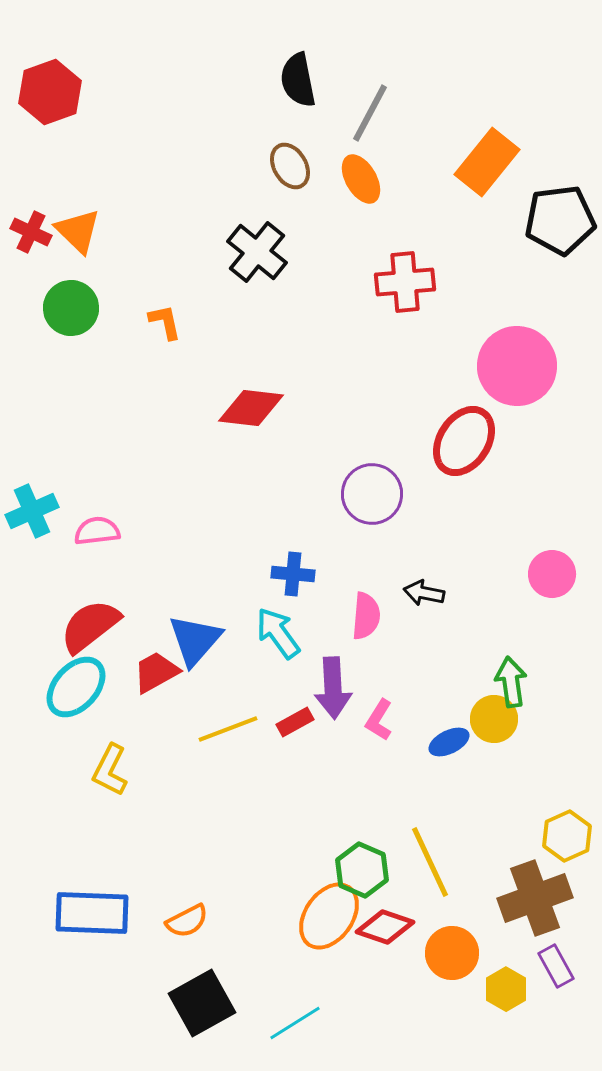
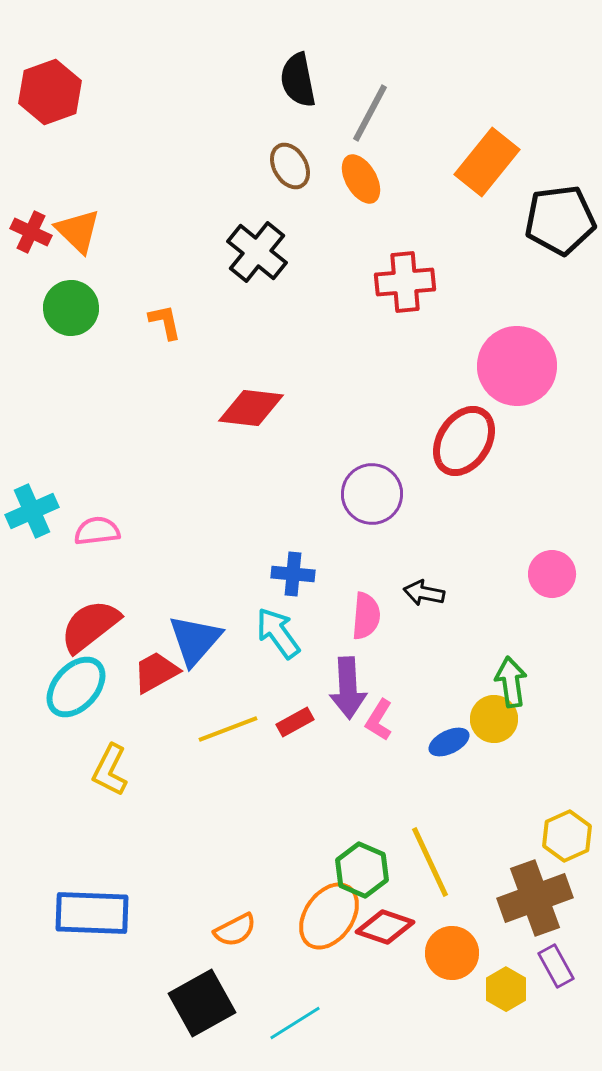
purple arrow at (333, 688): moved 15 px right
orange semicircle at (187, 921): moved 48 px right, 9 px down
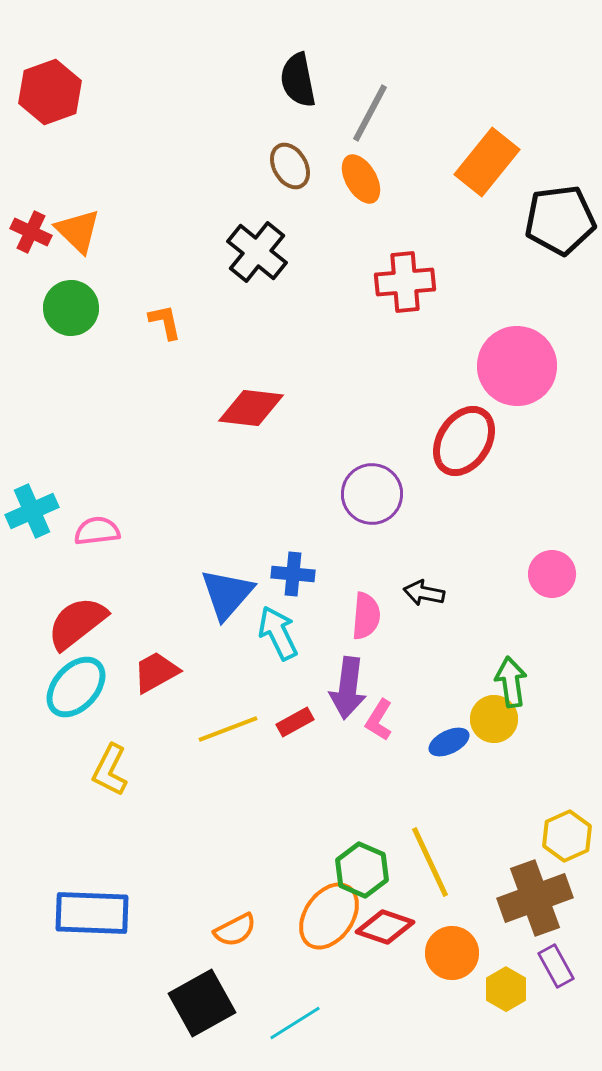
red semicircle at (90, 626): moved 13 px left, 3 px up
cyan arrow at (278, 633): rotated 10 degrees clockwise
blue triangle at (195, 640): moved 32 px right, 46 px up
purple arrow at (348, 688): rotated 10 degrees clockwise
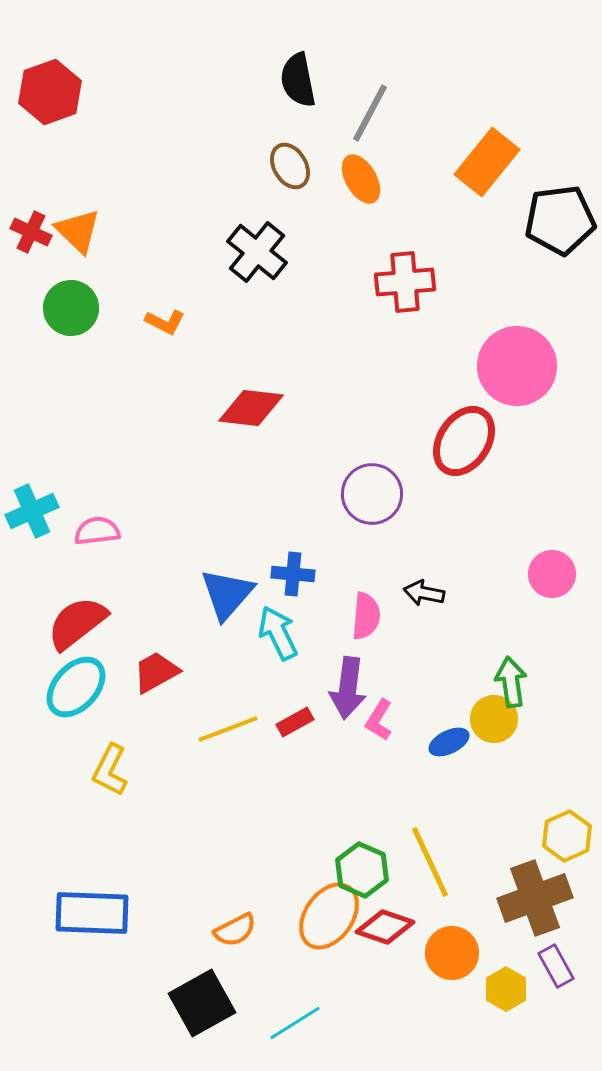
orange L-shape at (165, 322): rotated 129 degrees clockwise
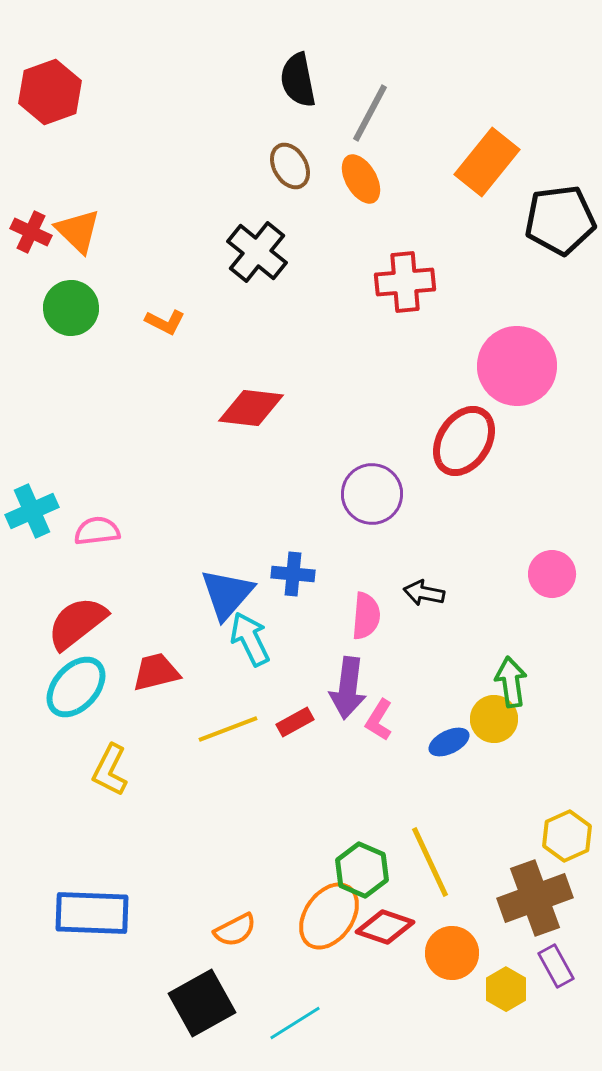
cyan arrow at (278, 633): moved 28 px left, 6 px down
red trapezoid at (156, 672): rotated 15 degrees clockwise
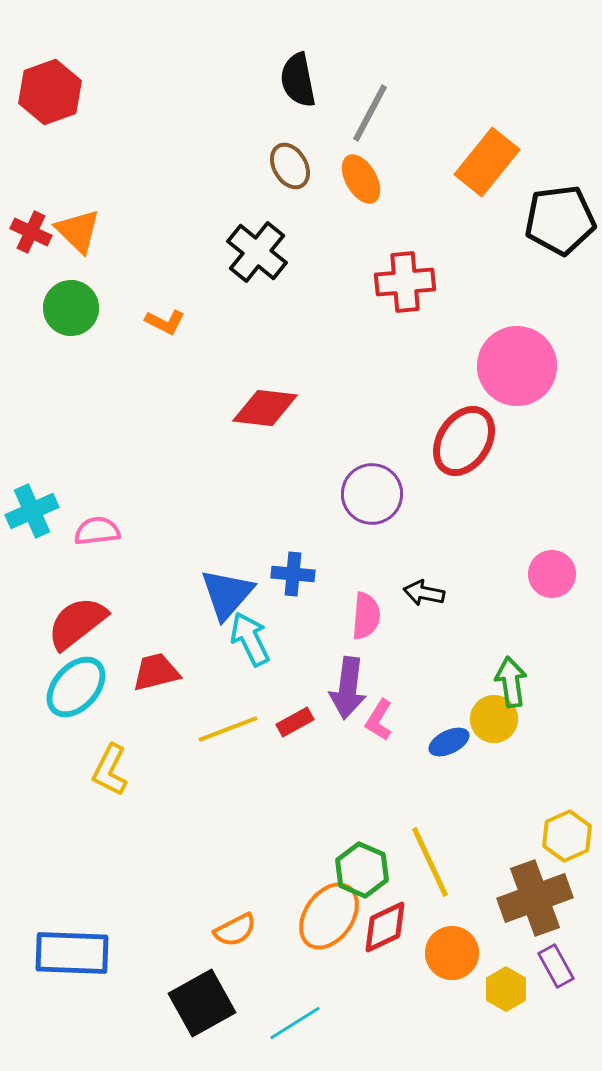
red diamond at (251, 408): moved 14 px right
blue rectangle at (92, 913): moved 20 px left, 40 px down
red diamond at (385, 927): rotated 44 degrees counterclockwise
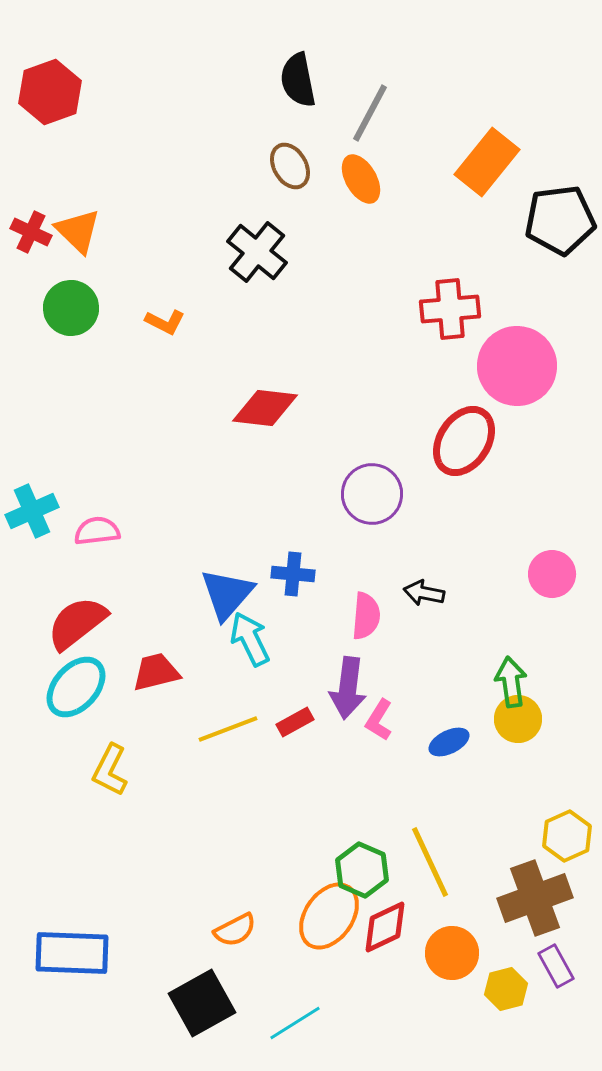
red cross at (405, 282): moved 45 px right, 27 px down
yellow circle at (494, 719): moved 24 px right
yellow hexagon at (506, 989): rotated 15 degrees clockwise
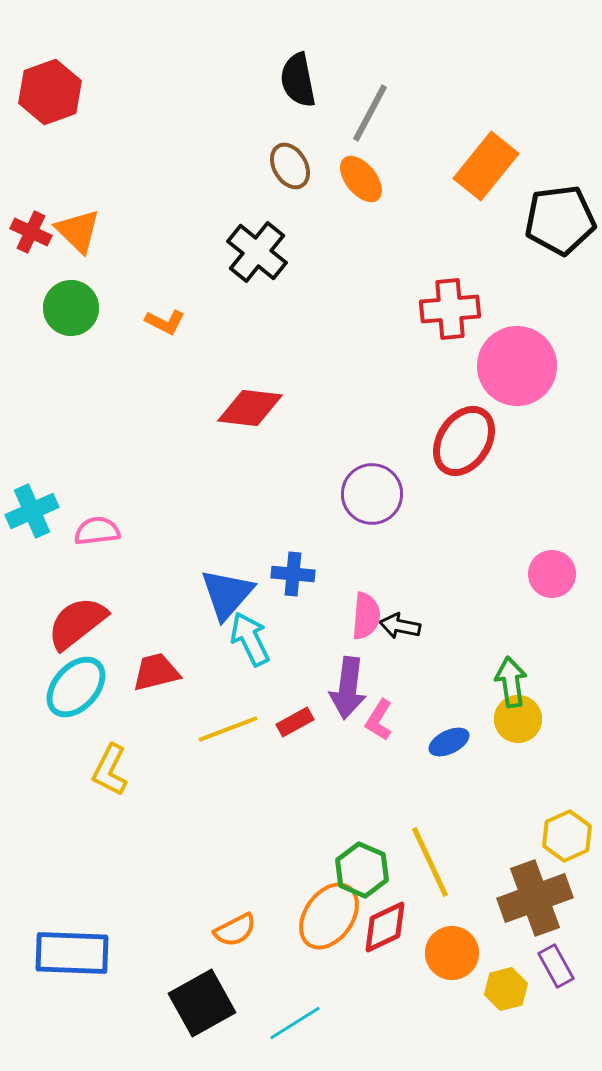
orange rectangle at (487, 162): moved 1 px left, 4 px down
orange ellipse at (361, 179): rotated 9 degrees counterclockwise
red diamond at (265, 408): moved 15 px left
black arrow at (424, 593): moved 24 px left, 33 px down
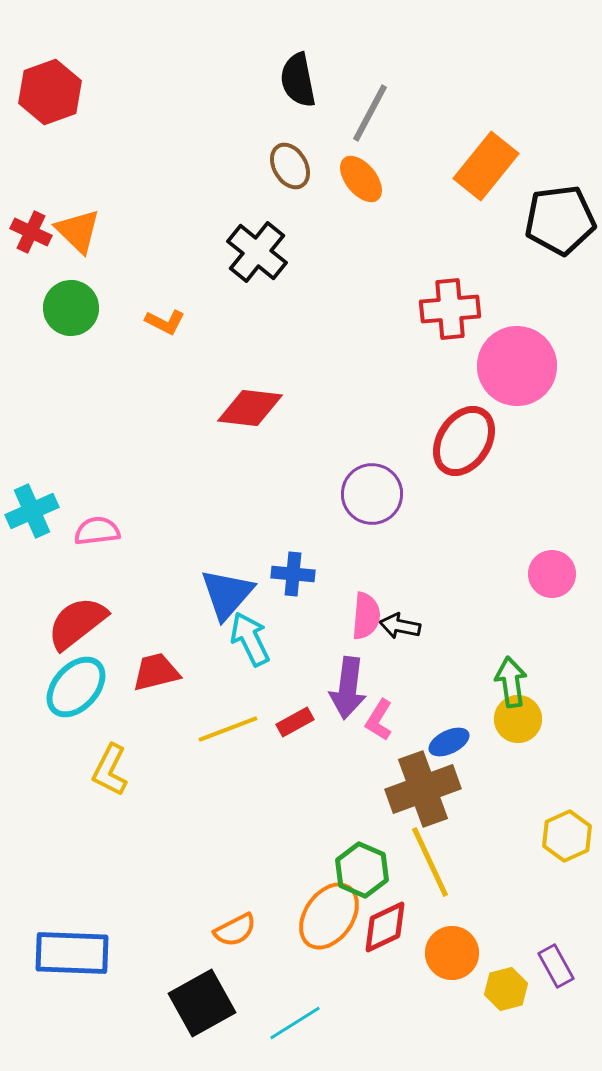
brown cross at (535, 898): moved 112 px left, 109 px up
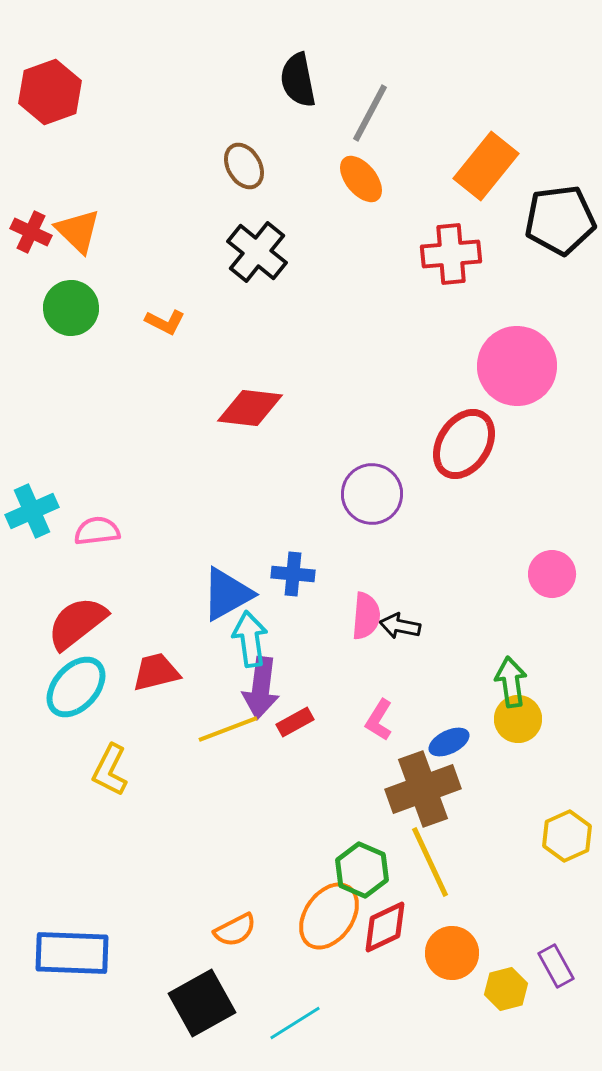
brown ellipse at (290, 166): moved 46 px left
red cross at (450, 309): moved 1 px right, 55 px up
red ellipse at (464, 441): moved 3 px down
blue triangle at (227, 594): rotated 20 degrees clockwise
cyan arrow at (250, 639): rotated 18 degrees clockwise
purple arrow at (348, 688): moved 87 px left
